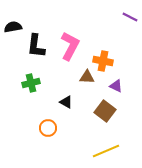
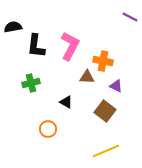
orange circle: moved 1 px down
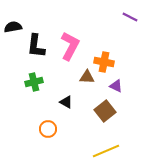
orange cross: moved 1 px right, 1 px down
green cross: moved 3 px right, 1 px up
brown square: rotated 15 degrees clockwise
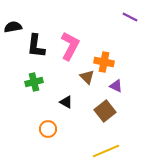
brown triangle: rotated 42 degrees clockwise
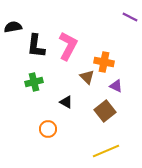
pink L-shape: moved 2 px left
